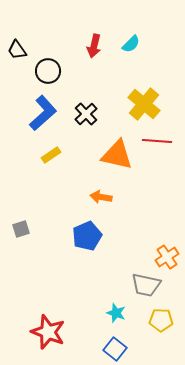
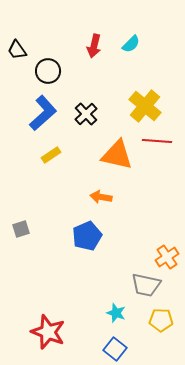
yellow cross: moved 1 px right, 2 px down
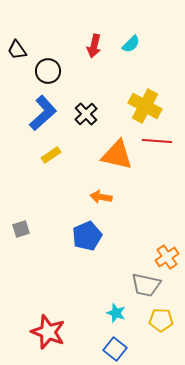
yellow cross: rotated 12 degrees counterclockwise
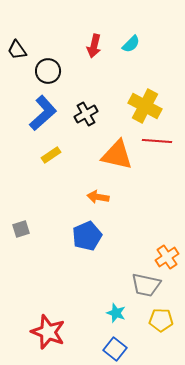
black cross: rotated 15 degrees clockwise
orange arrow: moved 3 px left
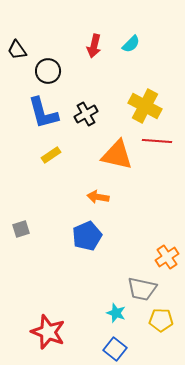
blue L-shape: rotated 117 degrees clockwise
gray trapezoid: moved 4 px left, 4 px down
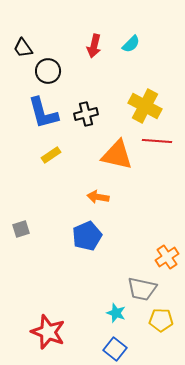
black trapezoid: moved 6 px right, 2 px up
black cross: rotated 15 degrees clockwise
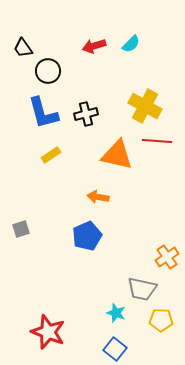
red arrow: rotated 60 degrees clockwise
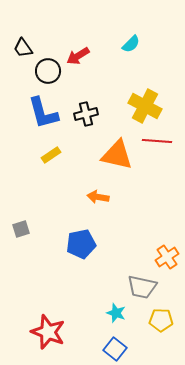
red arrow: moved 16 px left, 10 px down; rotated 15 degrees counterclockwise
blue pentagon: moved 6 px left, 8 px down; rotated 12 degrees clockwise
gray trapezoid: moved 2 px up
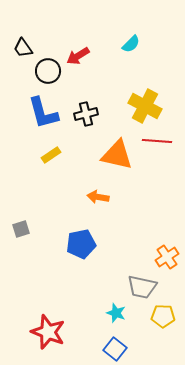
yellow pentagon: moved 2 px right, 4 px up
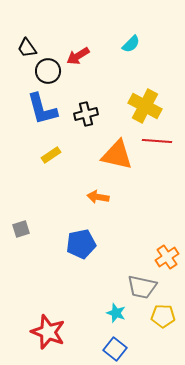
black trapezoid: moved 4 px right
blue L-shape: moved 1 px left, 4 px up
